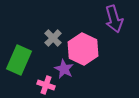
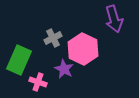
gray cross: rotated 18 degrees clockwise
pink cross: moved 8 px left, 3 px up
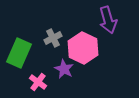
purple arrow: moved 6 px left, 1 px down
pink hexagon: moved 1 px up
green rectangle: moved 7 px up
pink cross: rotated 18 degrees clockwise
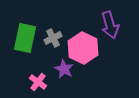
purple arrow: moved 2 px right, 5 px down
green rectangle: moved 6 px right, 15 px up; rotated 12 degrees counterclockwise
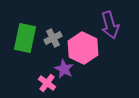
pink cross: moved 9 px right, 1 px down
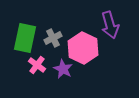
purple star: moved 1 px left
pink cross: moved 10 px left, 18 px up
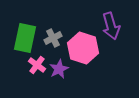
purple arrow: moved 1 px right, 1 px down
pink hexagon: rotated 8 degrees counterclockwise
purple star: moved 4 px left; rotated 18 degrees clockwise
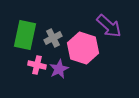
purple arrow: moved 2 px left; rotated 32 degrees counterclockwise
green rectangle: moved 3 px up
pink cross: rotated 24 degrees counterclockwise
